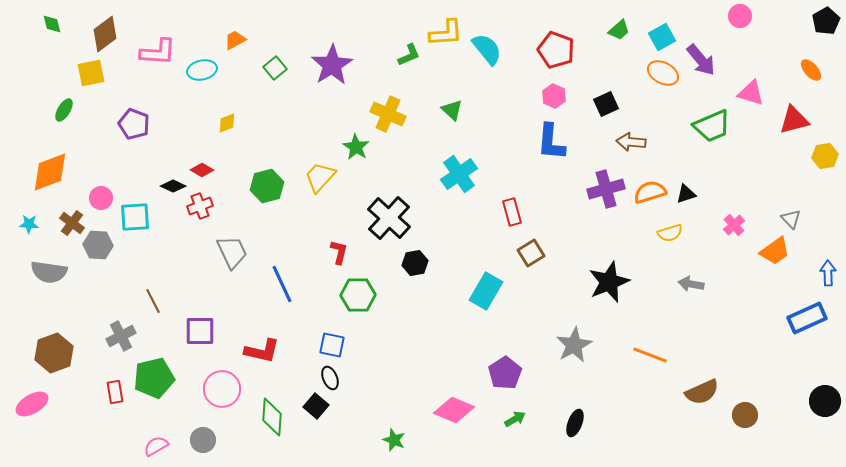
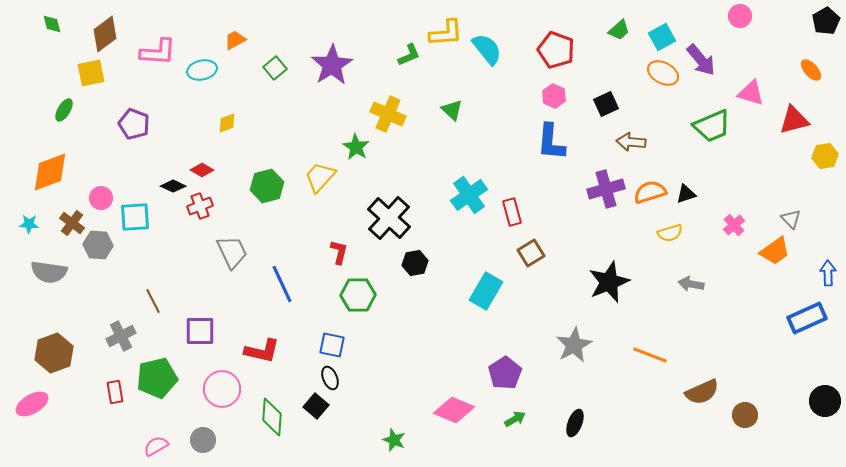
cyan cross at (459, 174): moved 10 px right, 21 px down
green pentagon at (154, 378): moved 3 px right
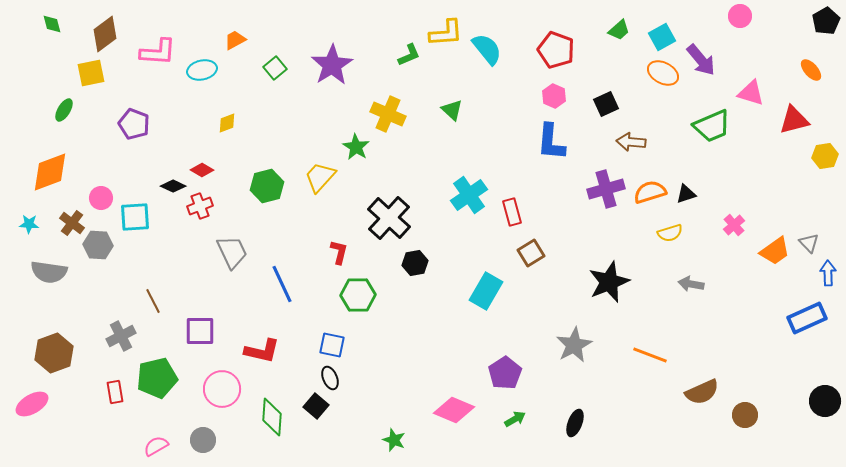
gray triangle at (791, 219): moved 18 px right, 24 px down
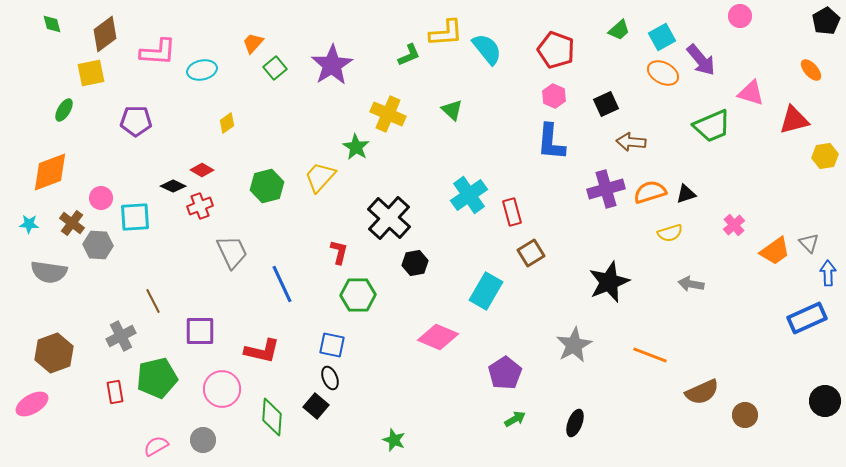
orange trapezoid at (235, 40): moved 18 px right, 3 px down; rotated 20 degrees counterclockwise
yellow diamond at (227, 123): rotated 15 degrees counterclockwise
purple pentagon at (134, 124): moved 2 px right, 3 px up; rotated 20 degrees counterclockwise
pink diamond at (454, 410): moved 16 px left, 73 px up
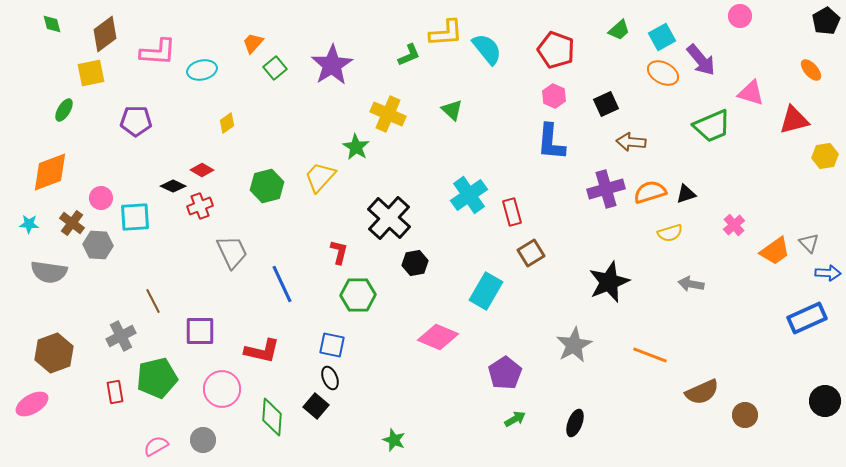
blue arrow at (828, 273): rotated 95 degrees clockwise
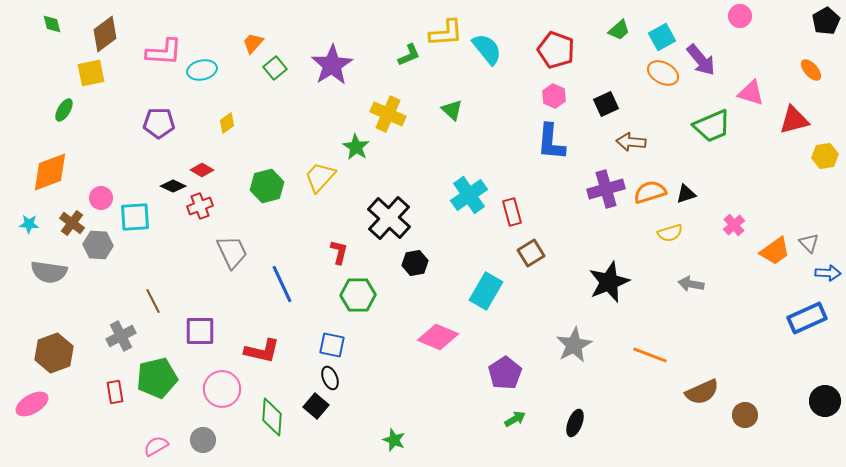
pink L-shape at (158, 52): moved 6 px right
purple pentagon at (136, 121): moved 23 px right, 2 px down
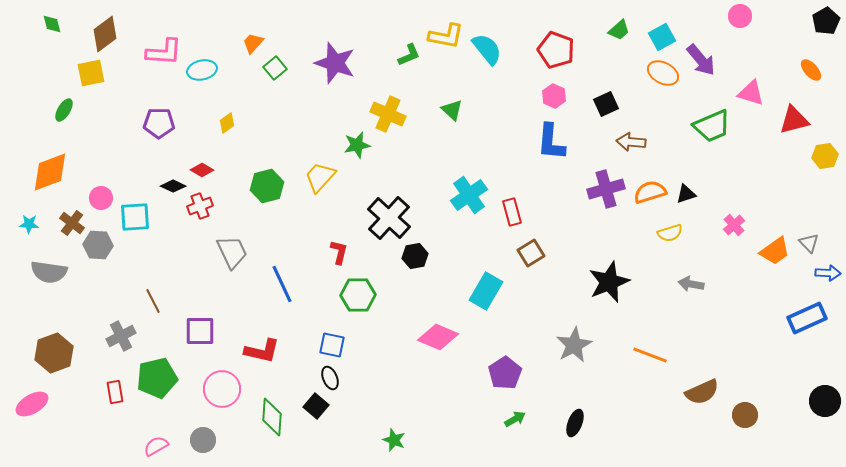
yellow L-shape at (446, 33): moved 3 px down; rotated 15 degrees clockwise
purple star at (332, 65): moved 3 px right, 2 px up; rotated 21 degrees counterclockwise
green star at (356, 147): moved 1 px right, 2 px up; rotated 28 degrees clockwise
black hexagon at (415, 263): moved 7 px up
